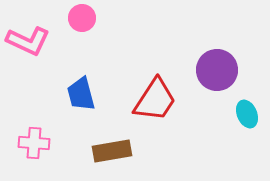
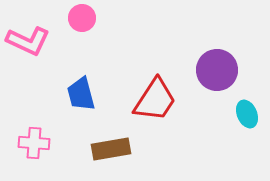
brown rectangle: moved 1 px left, 2 px up
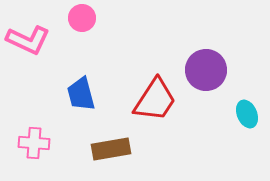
pink L-shape: moved 1 px up
purple circle: moved 11 px left
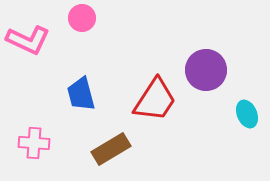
brown rectangle: rotated 21 degrees counterclockwise
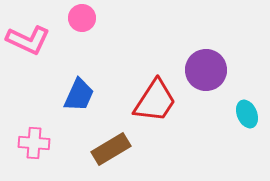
blue trapezoid: moved 2 px left, 1 px down; rotated 141 degrees counterclockwise
red trapezoid: moved 1 px down
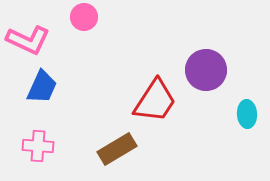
pink circle: moved 2 px right, 1 px up
blue trapezoid: moved 37 px left, 8 px up
cyan ellipse: rotated 20 degrees clockwise
pink cross: moved 4 px right, 3 px down
brown rectangle: moved 6 px right
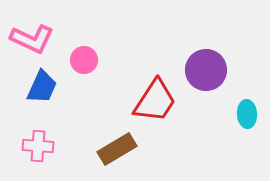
pink circle: moved 43 px down
pink L-shape: moved 4 px right, 1 px up
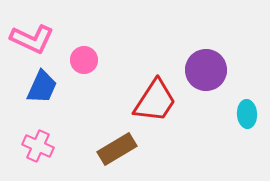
pink cross: rotated 20 degrees clockwise
